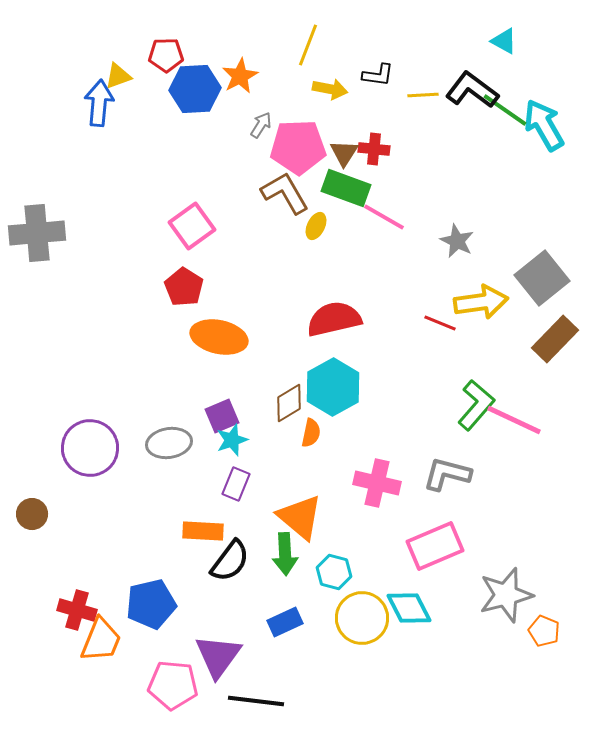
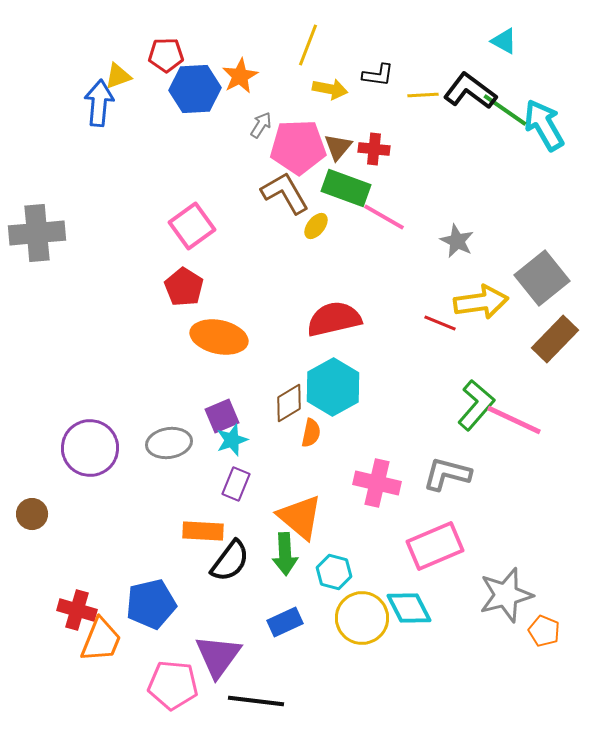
black L-shape at (472, 90): moved 2 px left, 1 px down
brown triangle at (344, 153): moved 6 px left, 6 px up; rotated 8 degrees clockwise
yellow ellipse at (316, 226): rotated 12 degrees clockwise
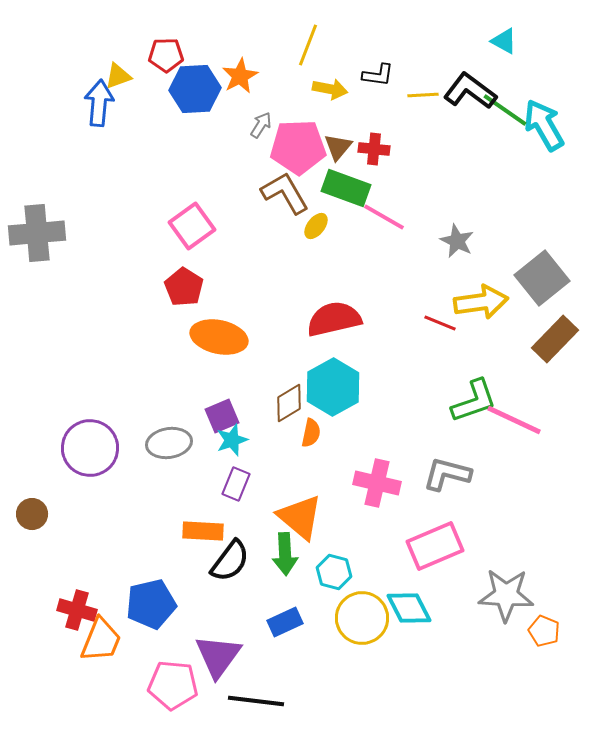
green L-shape at (476, 405): moved 2 px left, 4 px up; rotated 30 degrees clockwise
gray star at (506, 595): rotated 18 degrees clockwise
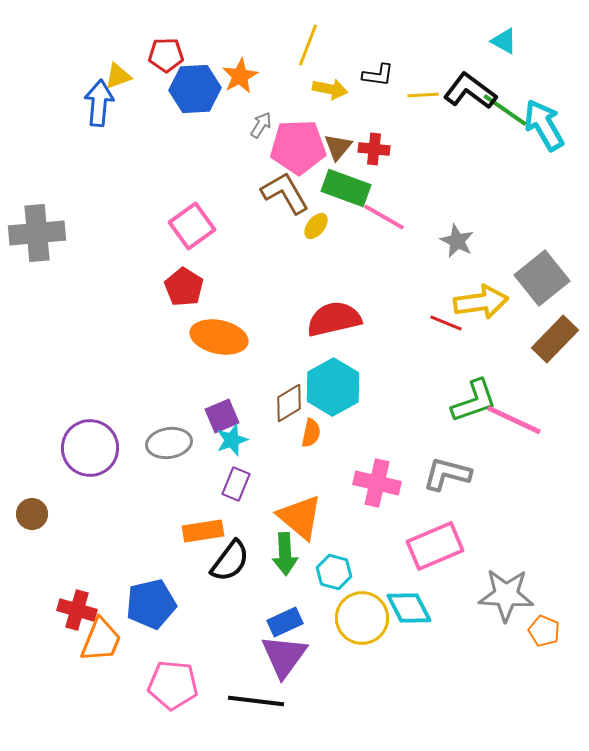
red line at (440, 323): moved 6 px right
orange rectangle at (203, 531): rotated 12 degrees counterclockwise
purple triangle at (218, 656): moved 66 px right
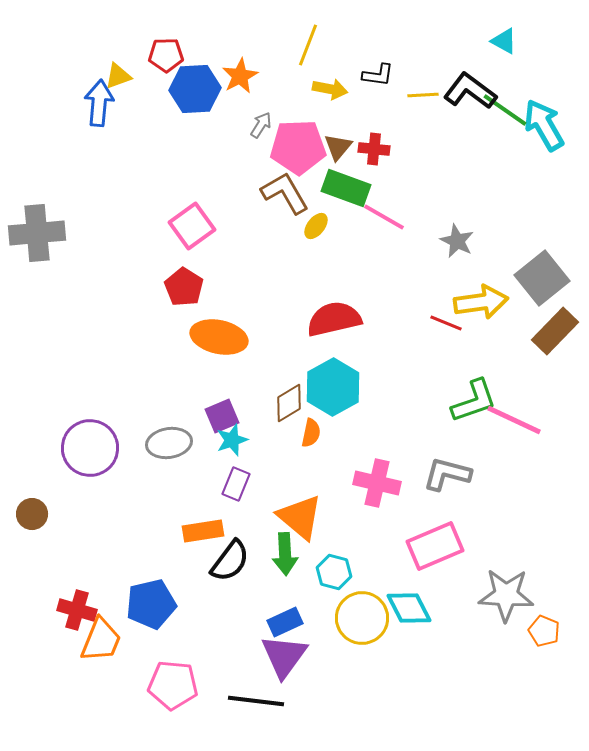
brown rectangle at (555, 339): moved 8 px up
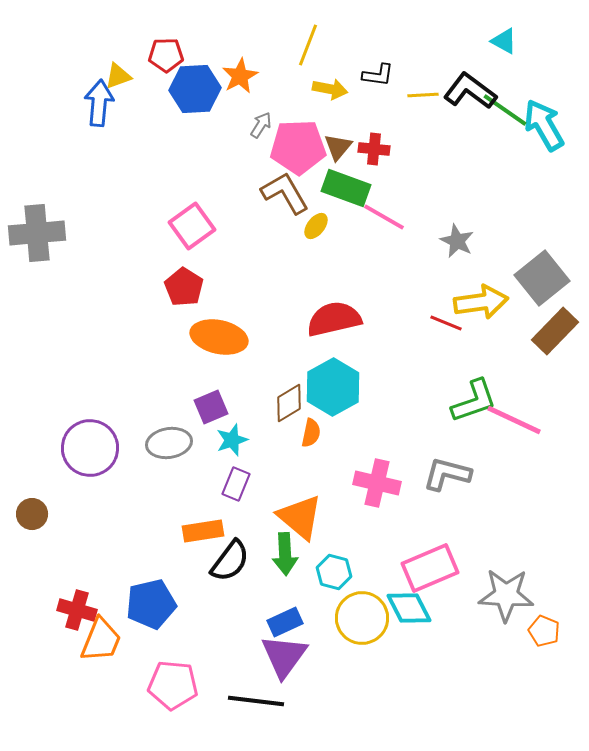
purple square at (222, 416): moved 11 px left, 9 px up
pink rectangle at (435, 546): moved 5 px left, 22 px down
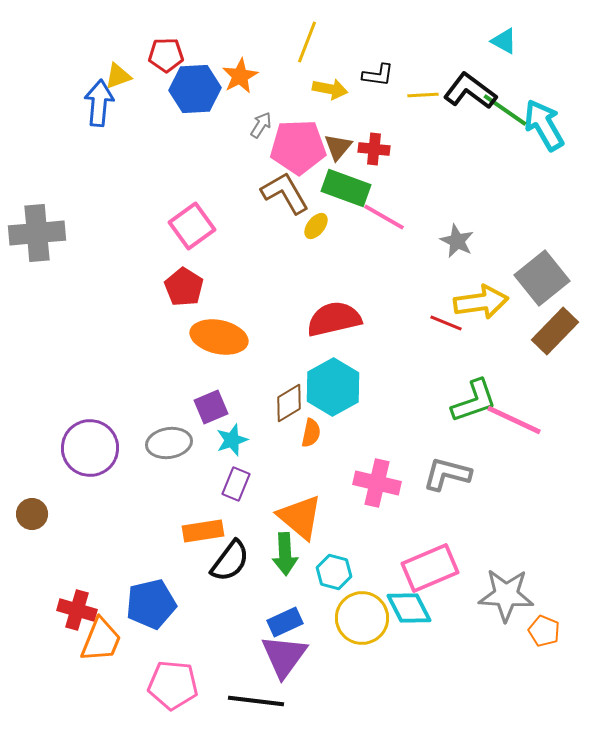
yellow line at (308, 45): moved 1 px left, 3 px up
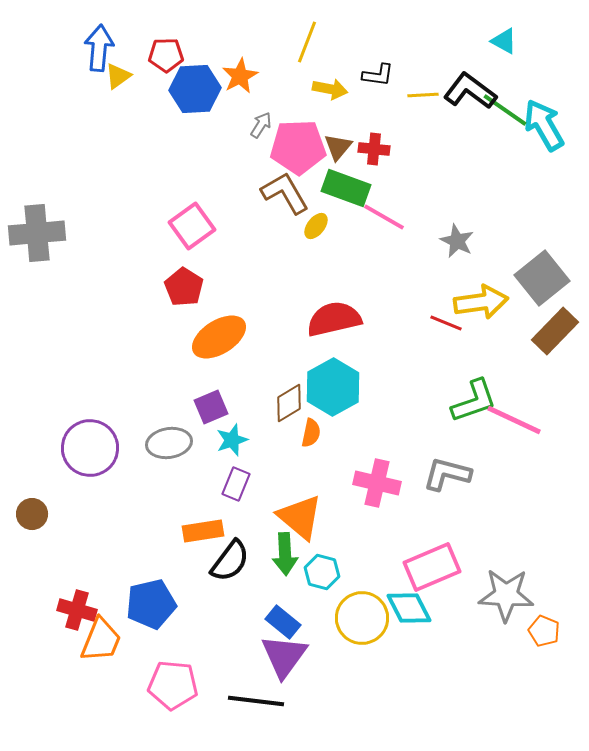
yellow triangle at (118, 76): rotated 16 degrees counterclockwise
blue arrow at (99, 103): moved 55 px up
orange ellipse at (219, 337): rotated 44 degrees counterclockwise
pink rectangle at (430, 568): moved 2 px right, 1 px up
cyan hexagon at (334, 572): moved 12 px left
blue rectangle at (285, 622): moved 2 px left; rotated 64 degrees clockwise
